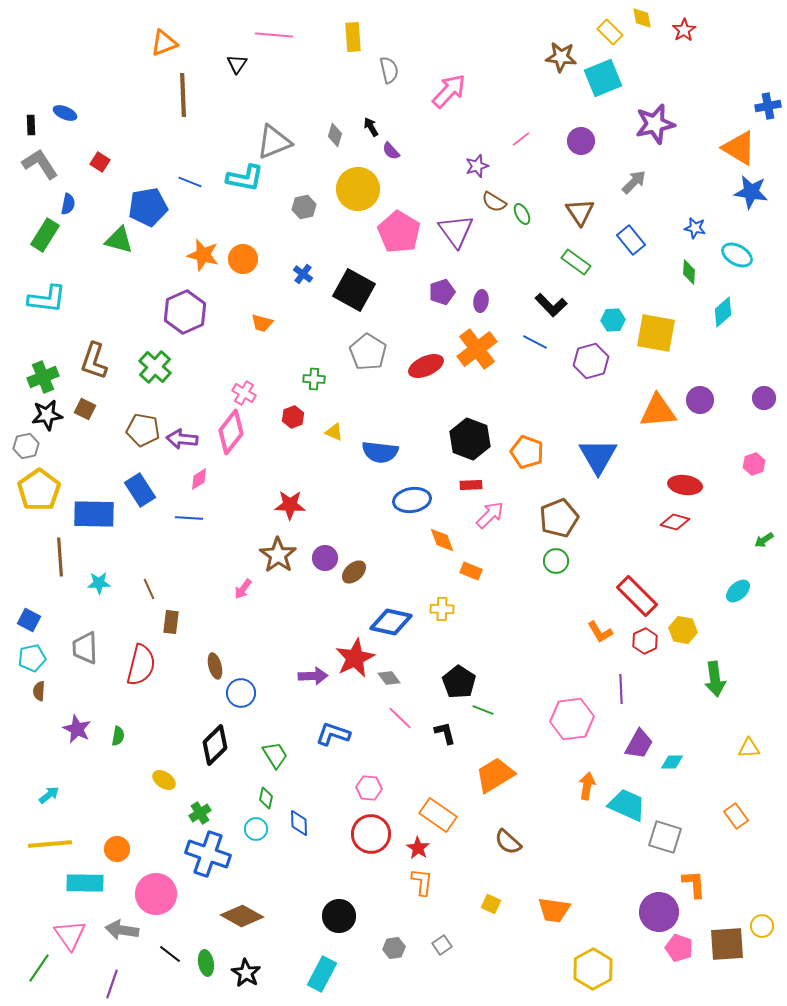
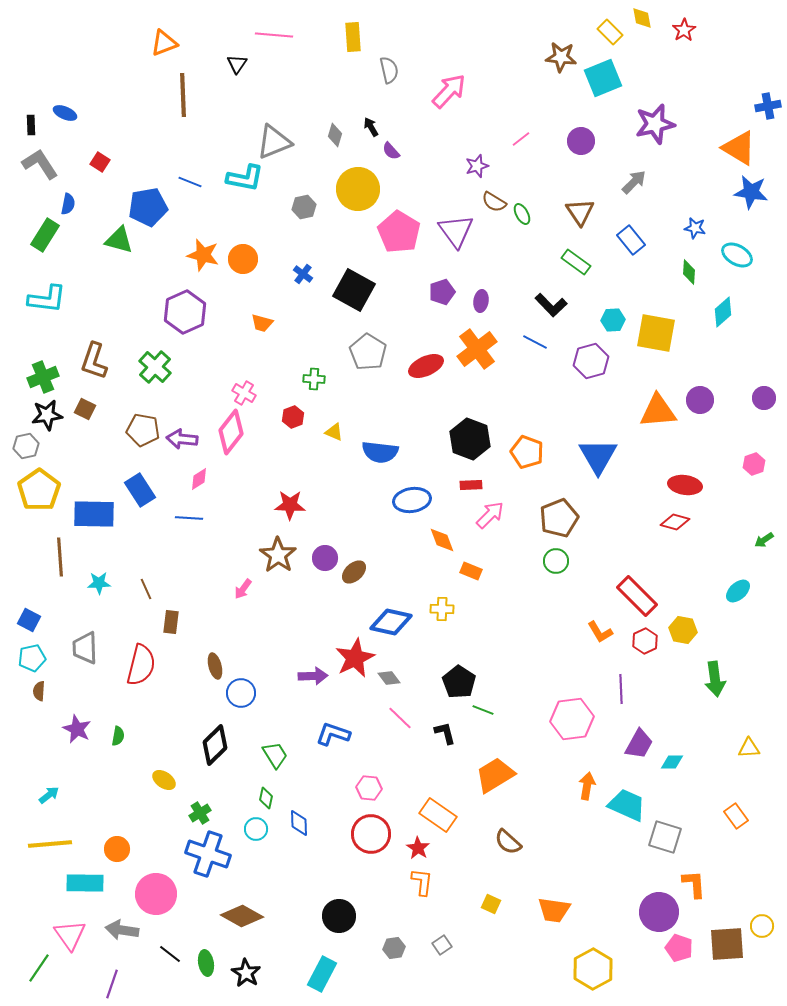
brown line at (149, 589): moved 3 px left
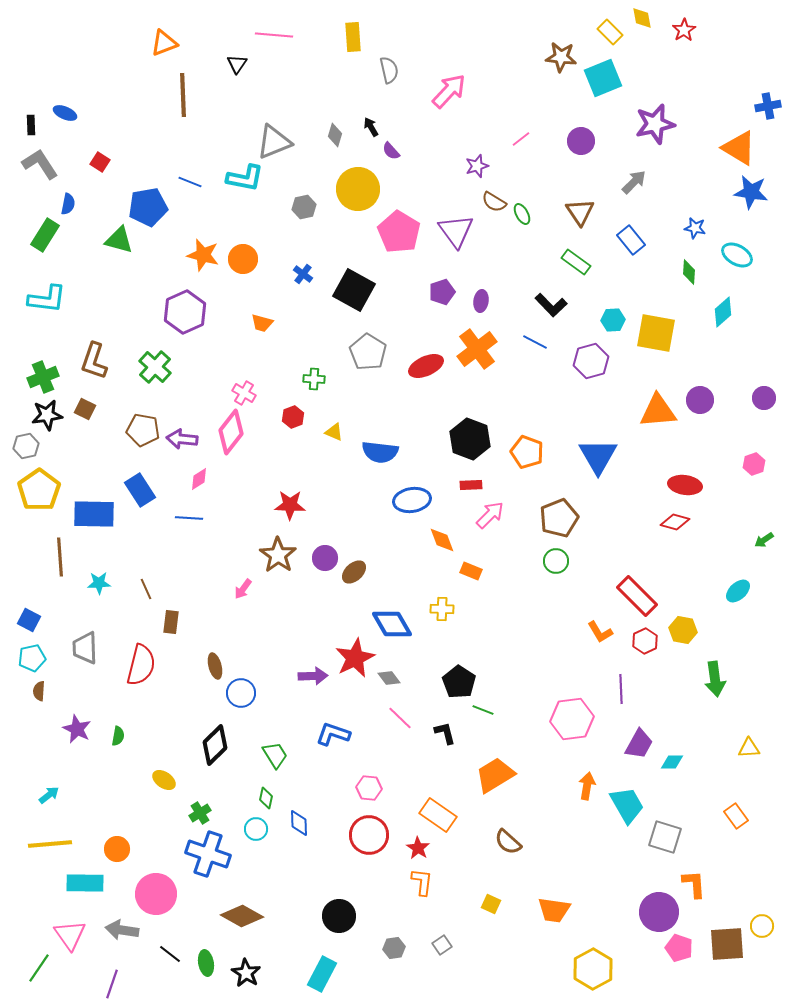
blue diamond at (391, 622): moved 1 px right, 2 px down; rotated 48 degrees clockwise
cyan trapezoid at (627, 805): rotated 36 degrees clockwise
red circle at (371, 834): moved 2 px left, 1 px down
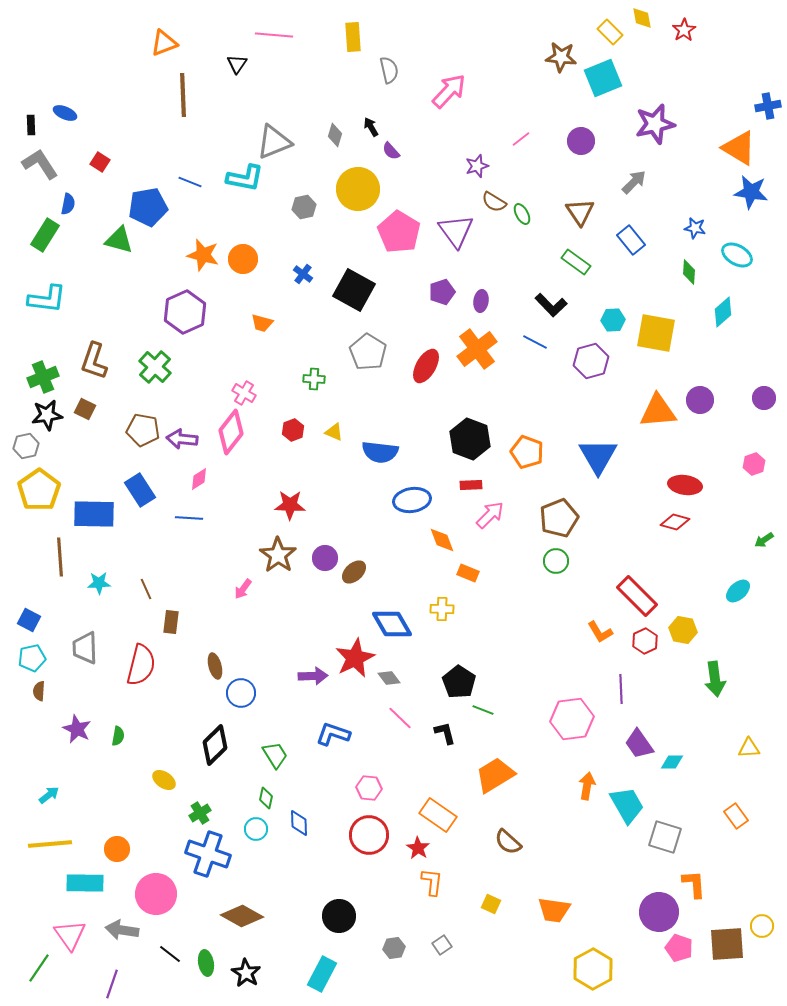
red ellipse at (426, 366): rotated 36 degrees counterclockwise
red hexagon at (293, 417): moved 13 px down
orange rectangle at (471, 571): moved 3 px left, 2 px down
purple trapezoid at (639, 744): rotated 116 degrees clockwise
orange L-shape at (422, 882): moved 10 px right
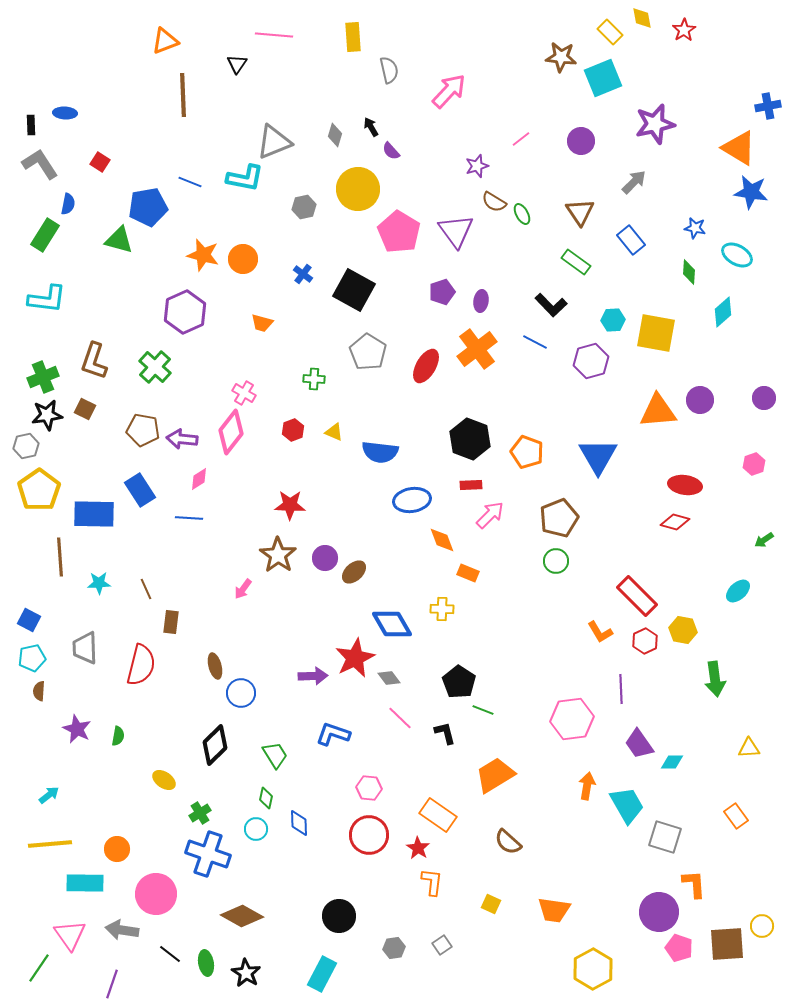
orange triangle at (164, 43): moved 1 px right, 2 px up
blue ellipse at (65, 113): rotated 20 degrees counterclockwise
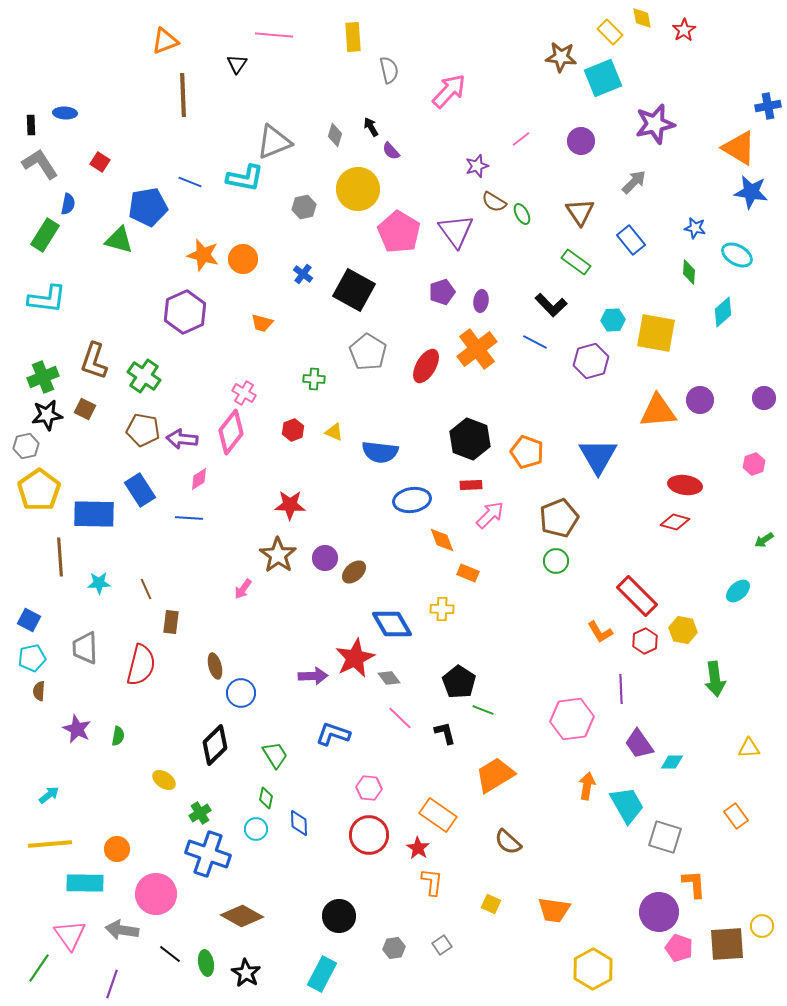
green cross at (155, 367): moved 11 px left, 9 px down; rotated 8 degrees counterclockwise
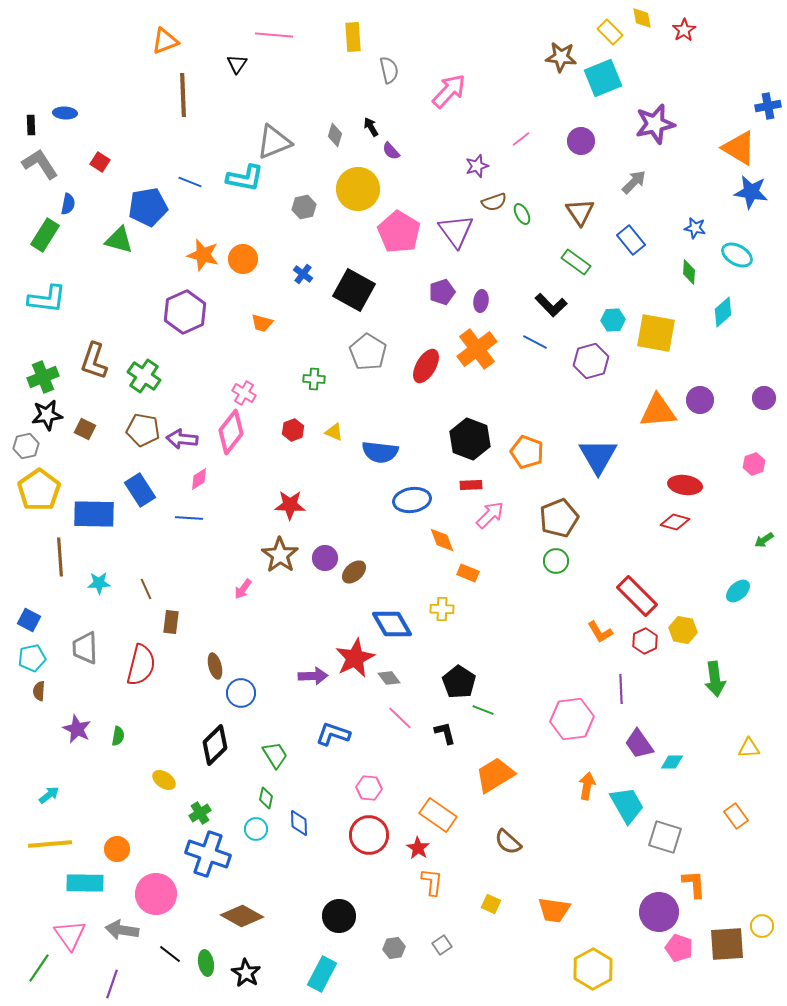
brown semicircle at (494, 202): rotated 50 degrees counterclockwise
brown square at (85, 409): moved 20 px down
brown star at (278, 555): moved 2 px right
